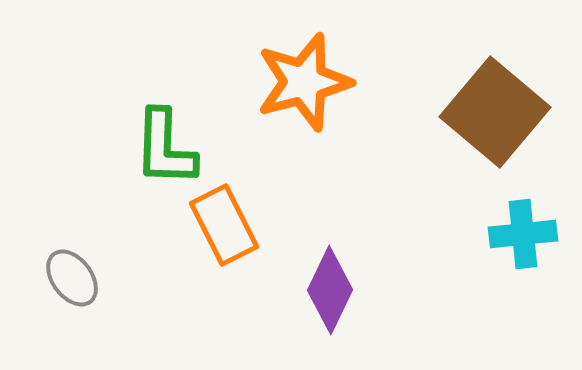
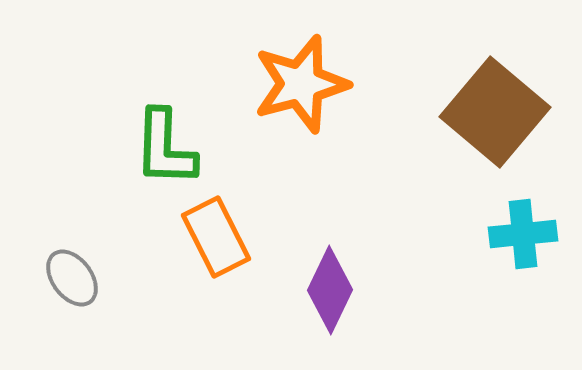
orange star: moved 3 px left, 2 px down
orange rectangle: moved 8 px left, 12 px down
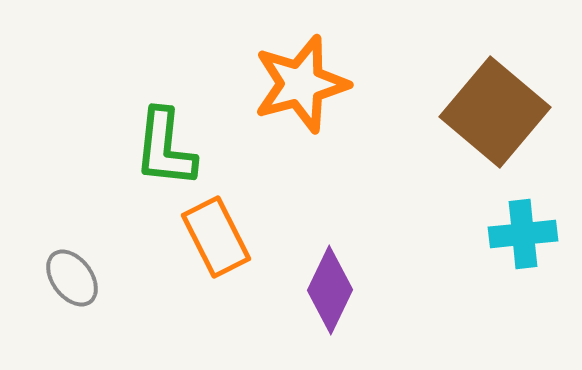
green L-shape: rotated 4 degrees clockwise
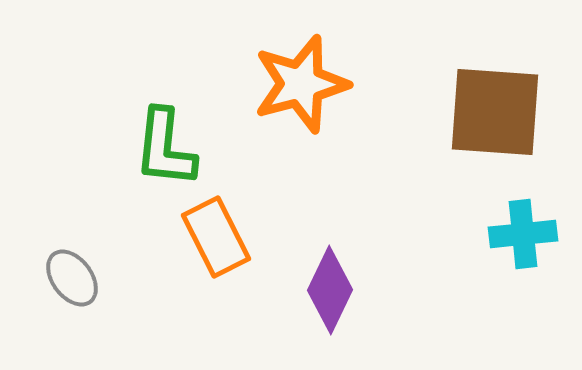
brown square: rotated 36 degrees counterclockwise
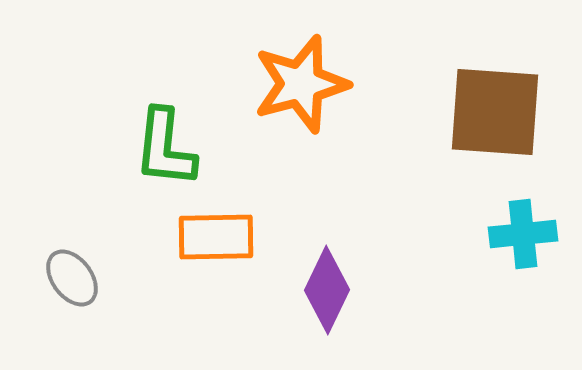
orange rectangle: rotated 64 degrees counterclockwise
purple diamond: moved 3 px left
